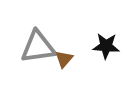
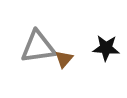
black star: moved 2 px down
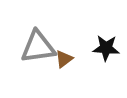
brown triangle: rotated 12 degrees clockwise
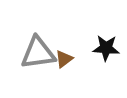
gray triangle: moved 6 px down
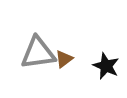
black star: moved 18 px down; rotated 20 degrees clockwise
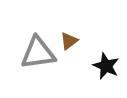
brown triangle: moved 5 px right, 18 px up
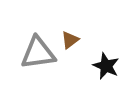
brown triangle: moved 1 px right, 1 px up
